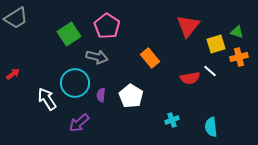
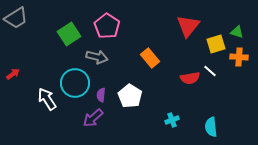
orange cross: rotated 18 degrees clockwise
white pentagon: moved 1 px left
purple arrow: moved 14 px right, 5 px up
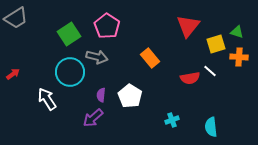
cyan circle: moved 5 px left, 11 px up
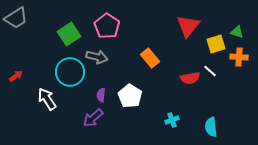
red arrow: moved 3 px right, 2 px down
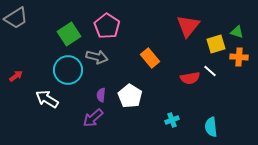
cyan circle: moved 2 px left, 2 px up
white arrow: rotated 25 degrees counterclockwise
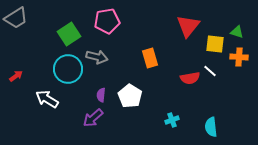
pink pentagon: moved 5 px up; rotated 30 degrees clockwise
yellow square: moved 1 px left; rotated 24 degrees clockwise
orange rectangle: rotated 24 degrees clockwise
cyan circle: moved 1 px up
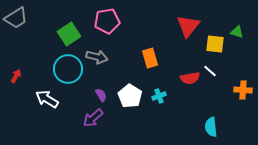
orange cross: moved 4 px right, 33 px down
red arrow: rotated 24 degrees counterclockwise
purple semicircle: rotated 144 degrees clockwise
cyan cross: moved 13 px left, 24 px up
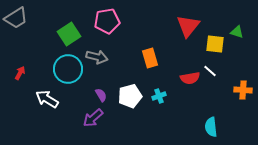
red arrow: moved 4 px right, 3 px up
white pentagon: rotated 25 degrees clockwise
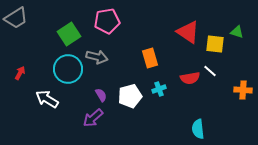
red triangle: moved 6 px down; rotated 35 degrees counterclockwise
cyan cross: moved 7 px up
cyan semicircle: moved 13 px left, 2 px down
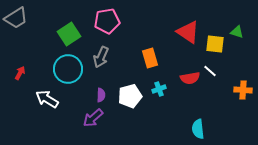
gray arrow: moved 4 px right; rotated 100 degrees clockwise
purple semicircle: rotated 32 degrees clockwise
